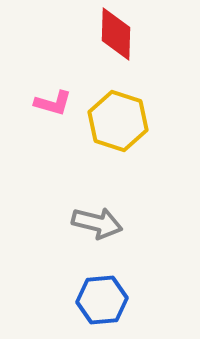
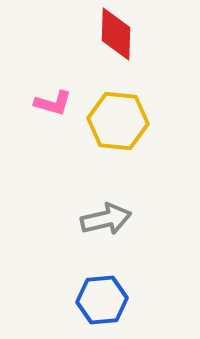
yellow hexagon: rotated 12 degrees counterclockwise
gray arrow: moved 9 px right, 4 px up; rotated 27 degrees counterclockwise
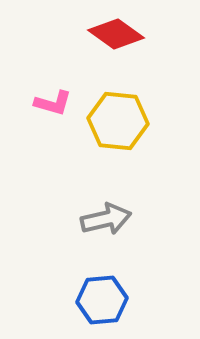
red diamond: rotated 56 degrees counterclockwise
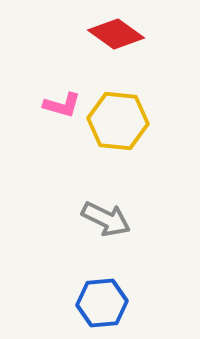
pink L-shape: moved 9 px right, 2 px down
gray arrow: rotated 39 degrees clockwise
blue hexagon: moved 3 px down
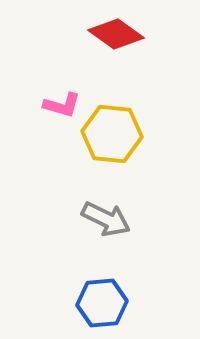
yellow hexagon: moved 6 px left, 13 px down
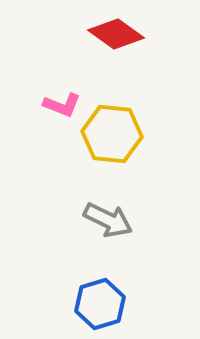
pink L-shape: rotated 6 degrees clockwise
gray arrow: moved 2 px right, 1 px down
blue hexagon: moved 2 px left, 1 px down; rotated 12 degrees counterclockwise
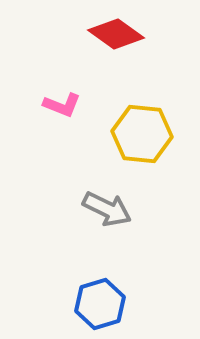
yellow hexagon: moved 30 px right
gray arrow: moved 1 px left, 11 px up
